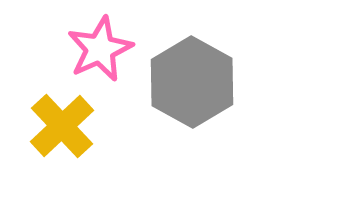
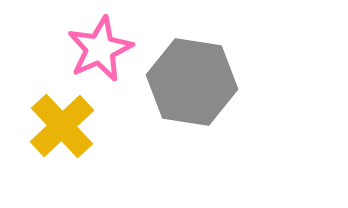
gray hexagon: rotated 20 degrees counterclockwise
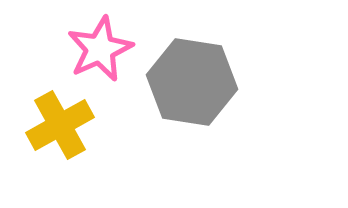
yellow cross: moved 2 px left, 1 px up; rotated 14 degrees clockwise
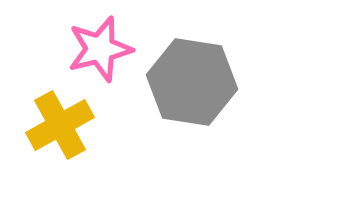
pink star: rotated 10 degrees clockwise
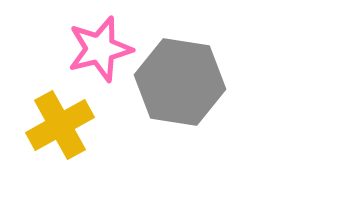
gray hexagon: moved 12 px left
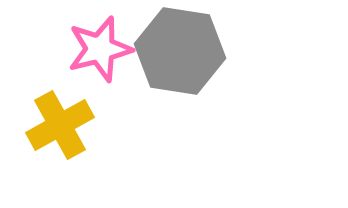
gray hexagon: moved 31 px up
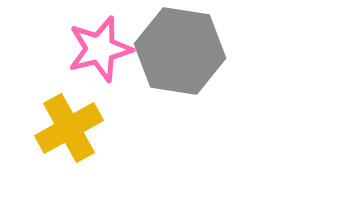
yellow cross: moved 9 px right, 3 px down
